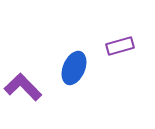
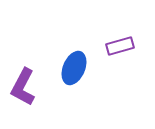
purple L-shape: rotated 108 degrees counterclockwise
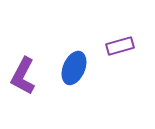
purple L-shape: moved 11 px up
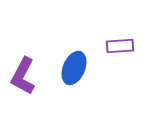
purple rectangle: rotated 12 degrees clockwise
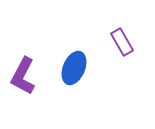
purple rectangle: moved 2 px right, 4 px up; rotated 64 degrees clockwise
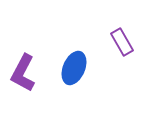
purple L-shape: moved 3 px up
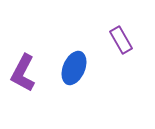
purple rectangle: moved 1 px left, 2 px up
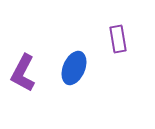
purple rectangle: moved 3 px left, 1 px up; rotated 20 degrees clockwise
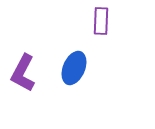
purple rectangle: moved 17 px left, 18 px up; rotated 12 degrees clockwise
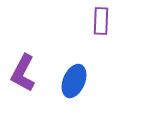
blue ellipse: moved 13 px down
